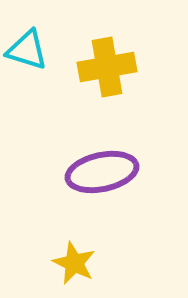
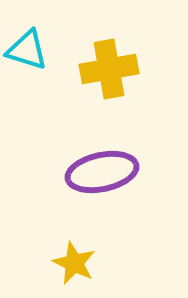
yellow cross: moved 2 px right, 2 px down
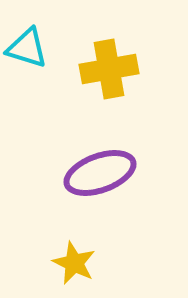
cyan triangle: moved 2 px up
purple ellipse: moved 2 px left, 1 px down; rotated 8 degrees counterclockwise
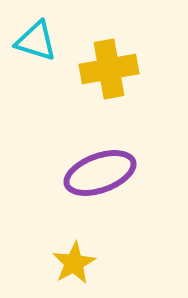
cyan triangle: moved 9 px right, 7 px up
yellow star: rotated 18 degrees clockwise
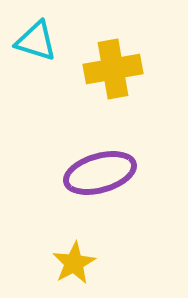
yellow cross: moved 4 px right
purple ellipse: rotated 4 degrees clockwise
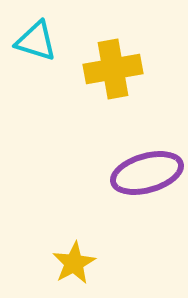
purple ellipse: moved 47 px right
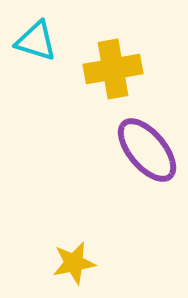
purple ellipse: moved 23 px up; rotated 66 degrees clockwise
yellow star: rotated 18 degrees clockwise
